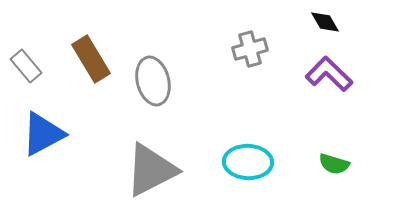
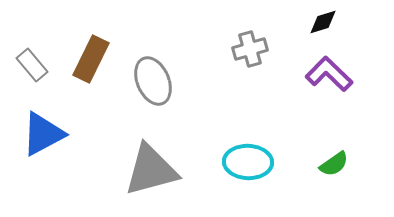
black diamond: moved 2 px left; rotated 76 degrees counterclockwise
brown rectangle: rotated 57 degrees clockwise
gray rectangle: moved 6 px right, 1 px up
gray ellipse: rotated 9 degrees counterclockwise
green semicircle: rotated 52 degrees counterclockwise
gray triangle: rotated 12 degrees clockwise
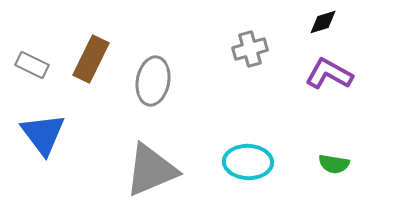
gray rectangle: rotated 24 degrees counterclockwise
purple L-shape: rotated 15 degrees counterclockwise
gray ellipse: rotated 33 degrees clockwise
blue triangle: rotated 39 degrees counterclockwise
green semicircle: rotated 44 degrees clockwise
gray triangle: rotated 8 degrees counterclockwise
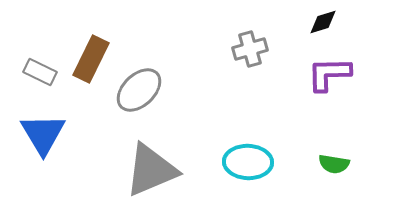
gray rectangle: moved 8 px right, 7 px down
purple L-shape: rotated 30 degrees counterclockwise
gray ellipse: moved 14 px left, 9 px down; rotated 36 degrees clockwise
blue triangle: rotated 6 degrees clockwise
